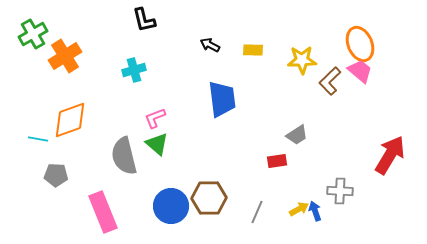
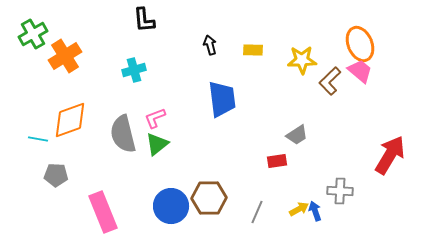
black L-shape: rotated 8 degrees clockwise
black arrow: rotated 48 degrees clockwise
green triangle: rotated 40 degrees clockwise
gray semicircle: moved 1 px left, 22 px up
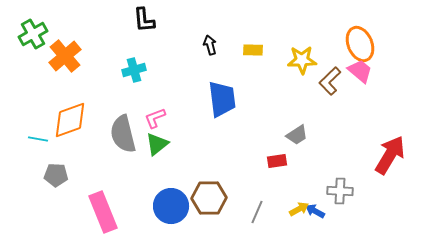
orange cross: rotated 8 degrees counterclockwise
blue arrow: rotated 42 degrees counterclockwise
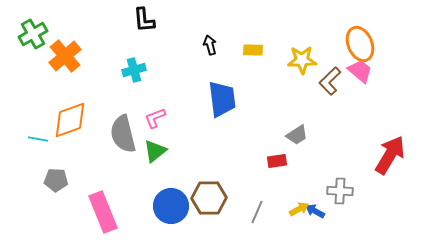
green triangle: moved 2 px left, 7 px down
gray pentagon: moved 5 px down
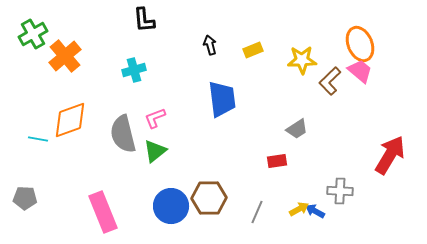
yellow rectangle: rotated 24 degrees counterclockwise
gray trapezoid: moved 6 px up
gray pentagon: moved 31 px left, 18 px down
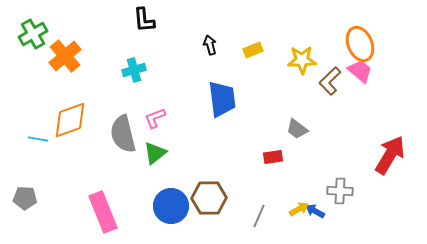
gray trapezoid: rotated 70 degrees clockwise
green triangle: moved 2 px down
red rectangle: moved 4 px left, 4 px up
gray line: moved 2 px right, 4 px down
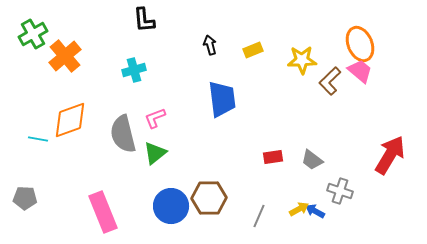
gray trapezoid: moved 15 px right, 31 px down
gray cross: rotated 15 degrees clockwise
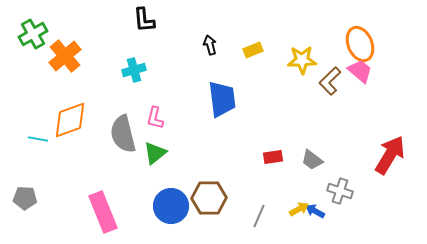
pink L-shape: rotated 55 degrees counterclockwise
